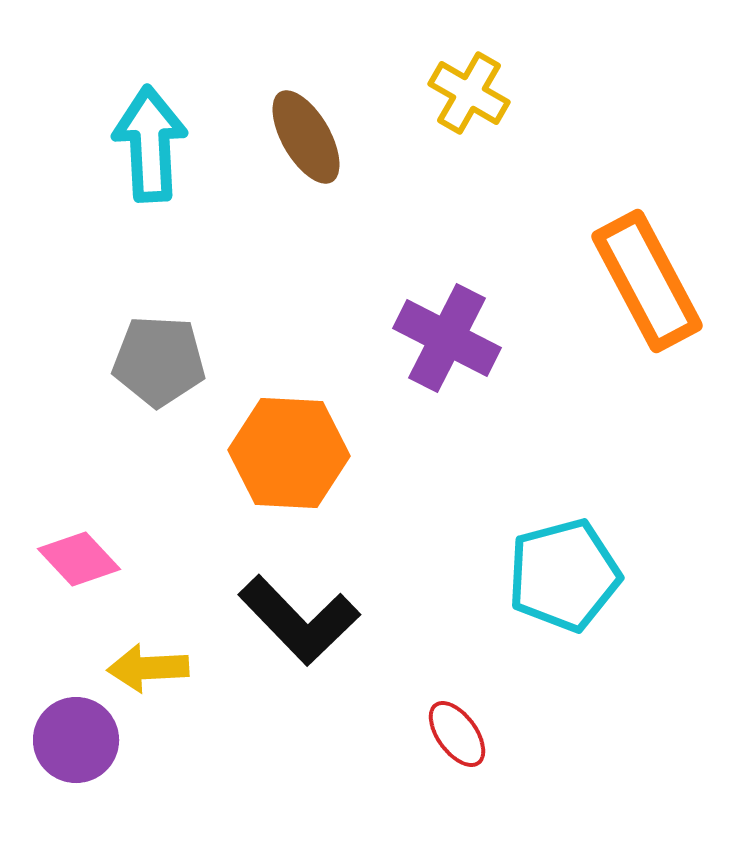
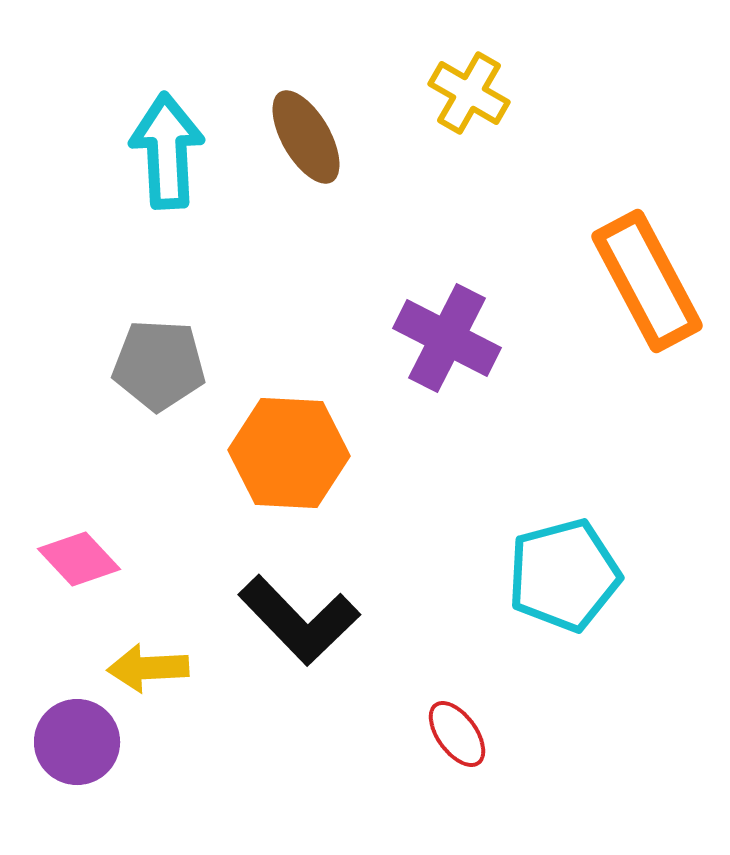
cyan arrow: moved 17 px right, 7 px down
gray pentagon: moved 4 px down
purple circle: moved 1 px right, 2 px down
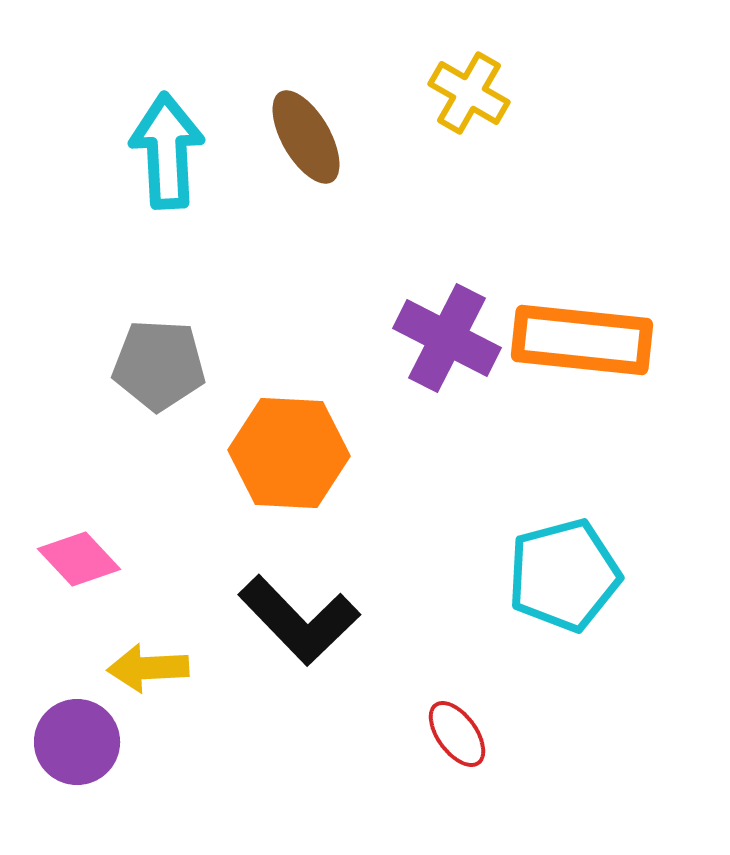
orange rectangle: moved 65 px left, 59 px down; rotated 56 degrees counterclockwise
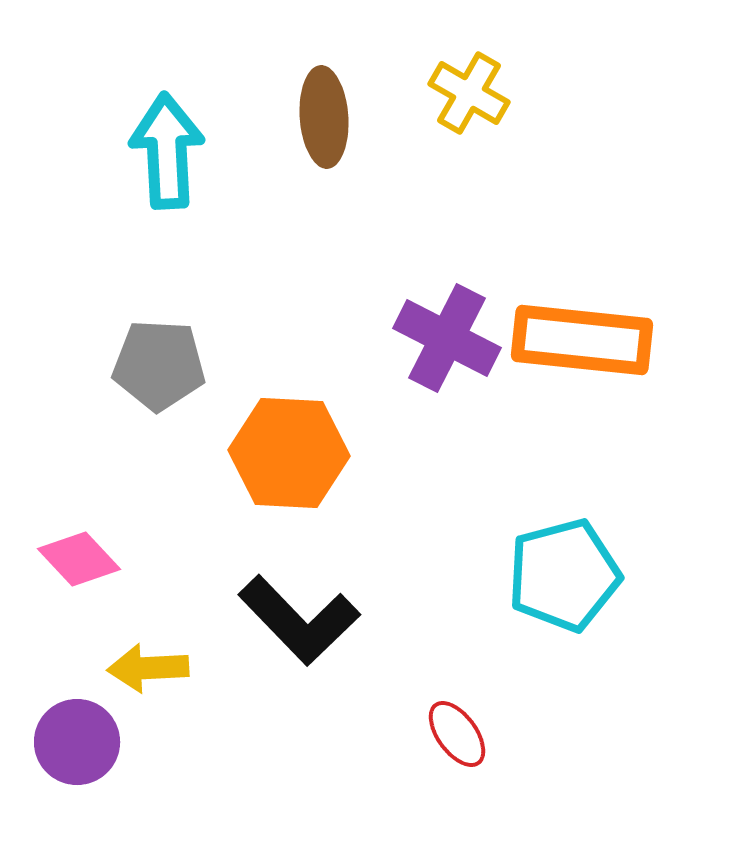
brown ellipse: moved 18 px right, 20 px up; rotated 26 degrees clockwise
